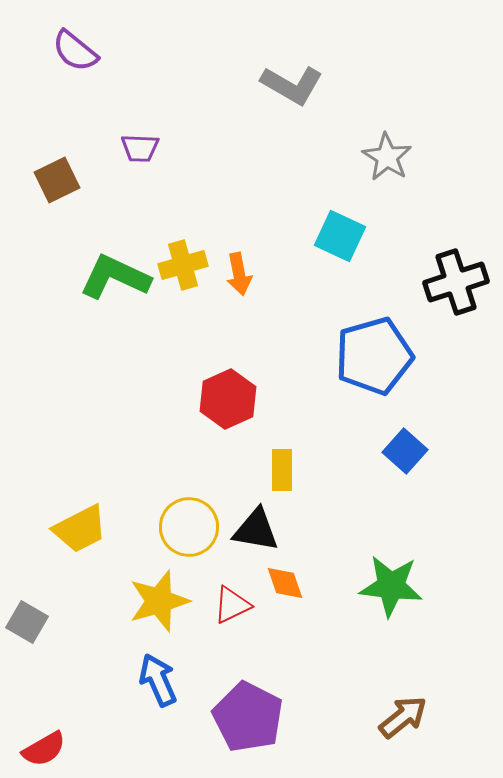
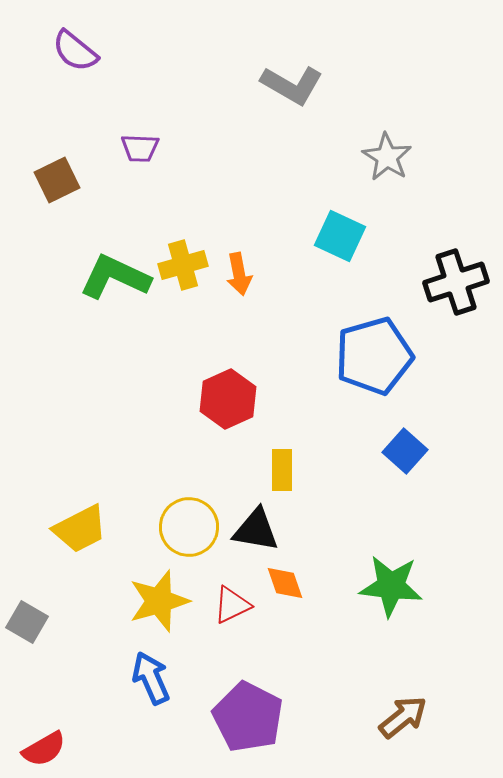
blue arrow: moved 7 px left, 2 px up
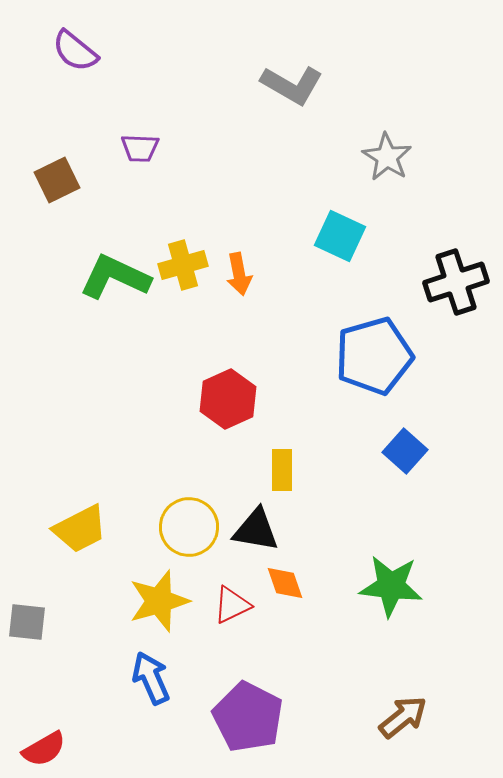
gray square: rotated 24 degrees counterclockwise
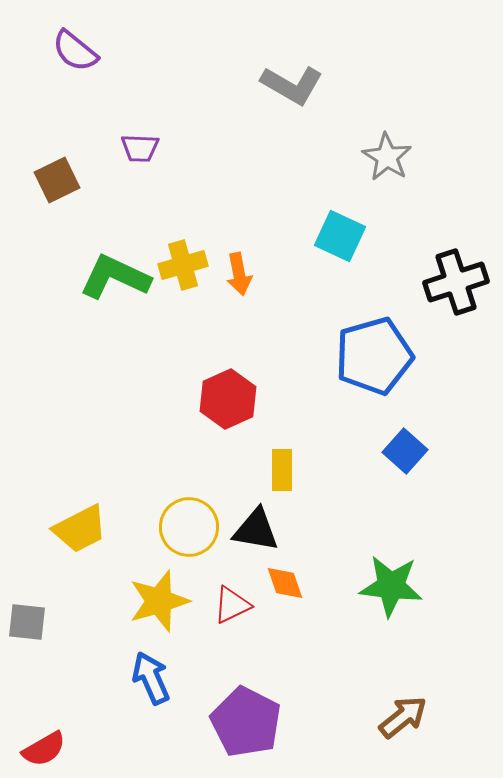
purple pentagon: moved 2 px left, 5 px down
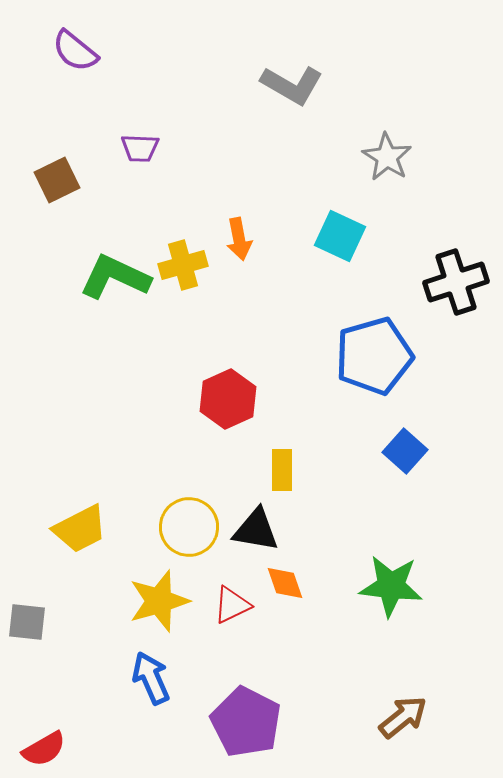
orange arrow: moved 35 px up
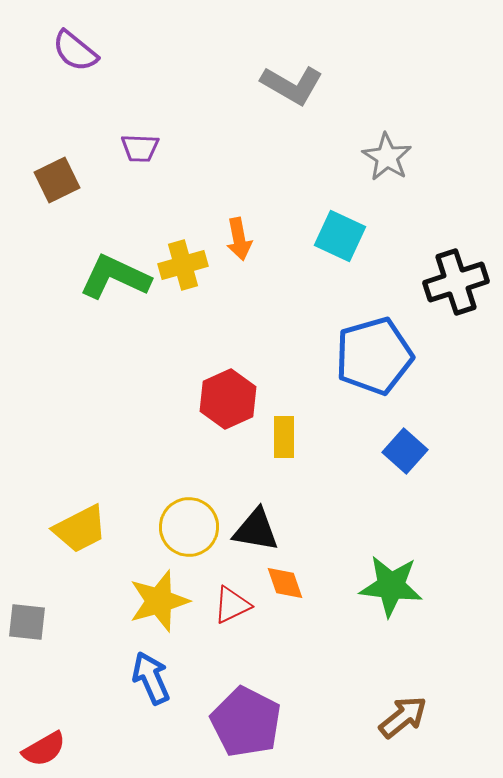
yellow rectangle: moved 2 px right, 33 px up
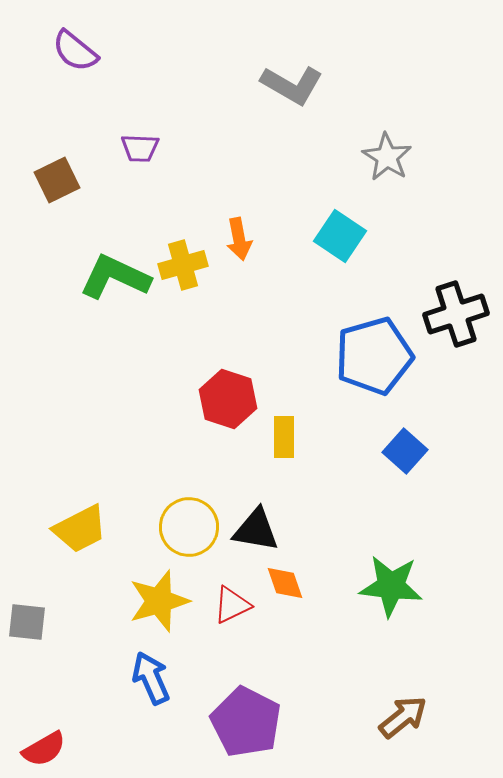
cyan square: rotated 9 degrees clockwise
black cross: moved 32 px down
red hexagon: rotated 18 degrees counterclockwise
